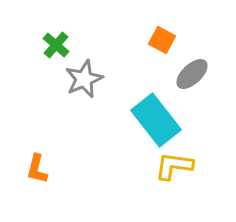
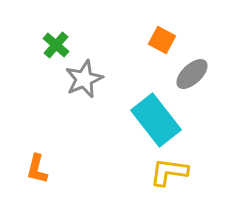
yellow L-shape: moved 5 px left, 6 px down
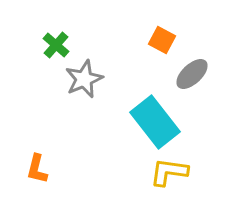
cyan rectangle: moved 1 px left, 2 px down
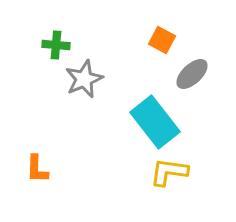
green cross: rotated 36 degrees counterclockwise
orange L-shape: rotated 12 degrees counterclockwise
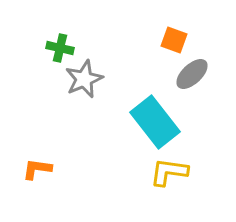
orange square: moved 12 px right; rotated 8 degrees counterclockwise
green cross: moved 4 px right, 3 px down; rotated 8 degrees clockwise
orange L-shape: rotated 96 degrees clockwise
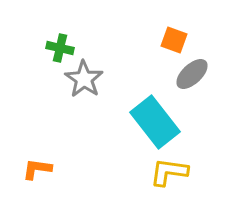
gray star: rotated 15 degrees counterclockwise
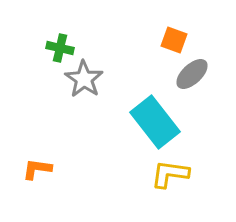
yellow L-shape: moved 1 px right, 2 px down
